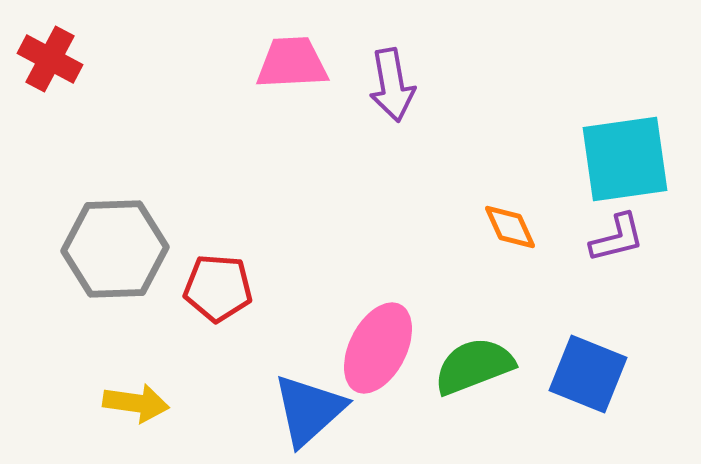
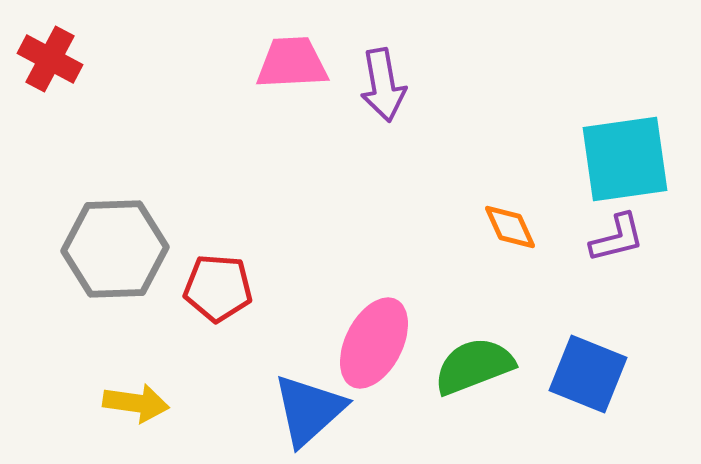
purple arrow: moved 9 px left
pink ellipse: moved 4 px left, 5 px up
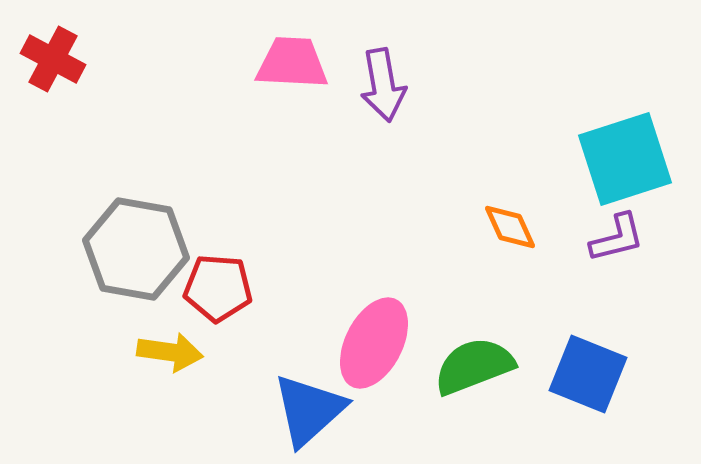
red cross: moved 3 px right
pink trapezoid: rotated 6 degrees clockwise
cyan square: rotated 10 degrees counterclockwise
gray hexagon: moved 21 px right; rotated 12 degrees clockwise
yellow arrow: moved 34 px right, 51 px up
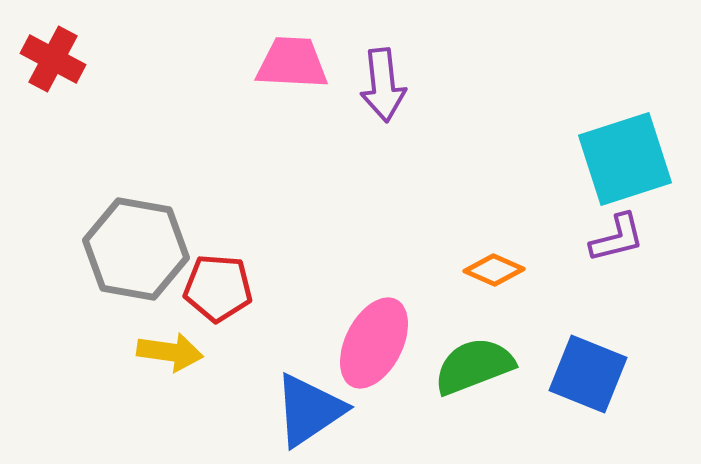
purple arrow: rotated 4 degrees clockwise
orange diamond: moved 16 px left, 43 px down; rotated 42 degrees counterclockwise
blue triangle: rotated 8 degrees clockwise
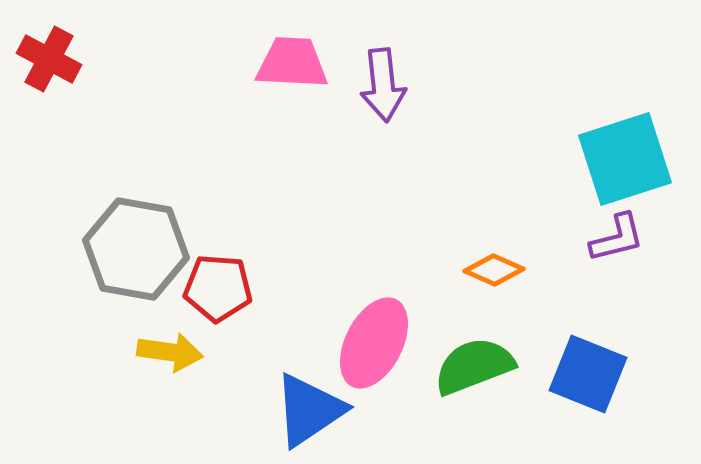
red cross: moved 4 px left
